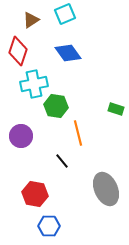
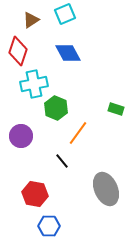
blue diamond: rotated 8 degrees clockwise
green hexagon: moved 2 px down; rotated 15 degrees clockwise
orange line: rotated 50 degrees clockwise
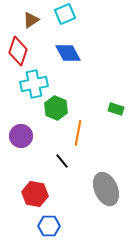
orange line: rotated 25 degrees counterclockwise
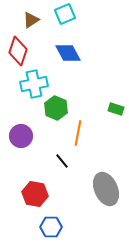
blue hexagon: moved 2 px right, 1 px down
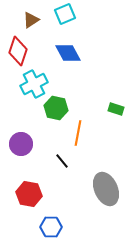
cyan cross: rotated 16 degrees counterclockwise
green hexagon: rotated 10 degrees counterclockwise
purple circle: moved 8 px down
red hexagon: moved 6 px left
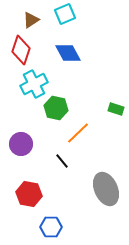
red diamond: moved 3 px right, 1 px up
orange line: rotated 35 degrees clockwise
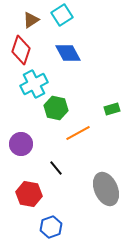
cyan square: moved 3 px left, 1 px down; rotated 10 degrees counterclockwise
green rectangle: moved 4 px left; rotated 35 degrees counterclockwise
orange line: rotated 15 degrees clockwise
black line: moved 6 px left, 7 px down
blue hexagon: rotated 20 degrees counterclockwise
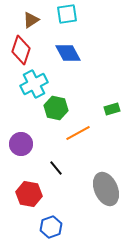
cyan square: moved 5 px right, 1 px up; rotated 25 degrees clockwise
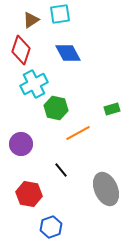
cyan square: moved 7 px left
black line: moved 5 px right, 2 px down
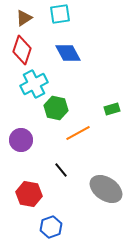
brown triangle: moved 7 px left, 2 px up
red diamond: moved 1 px right
purple circle: moved 4 px up
gray ellipse: rotated 32 degrees counterclockwise
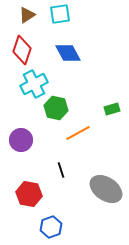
brown triangle: moved 3 px right, 3 px up
black line: rotated 21 degrees clockwise
